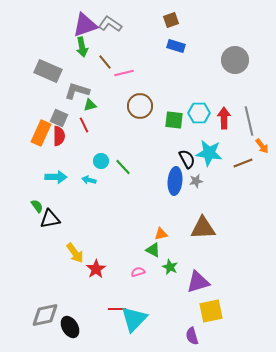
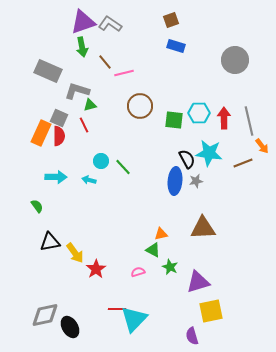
purple triangle at (85, 25): moved 2 px left, 3 px up
black triangle at (50, 219): moved 23 px down
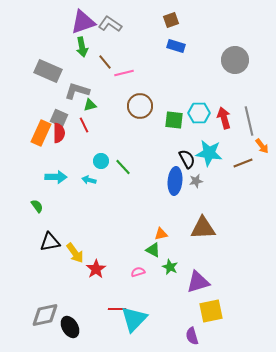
red arrow at (224, 118): rotated 15 degrees counterclockwise
red semicircle at (59, 136): moved 3 px up
